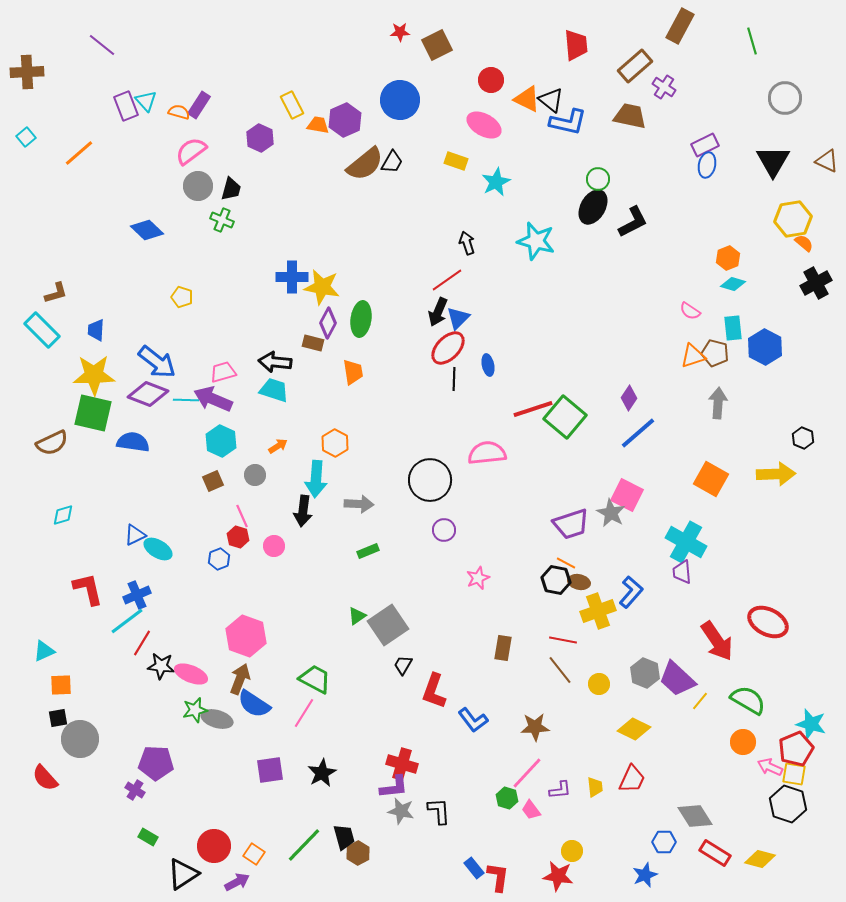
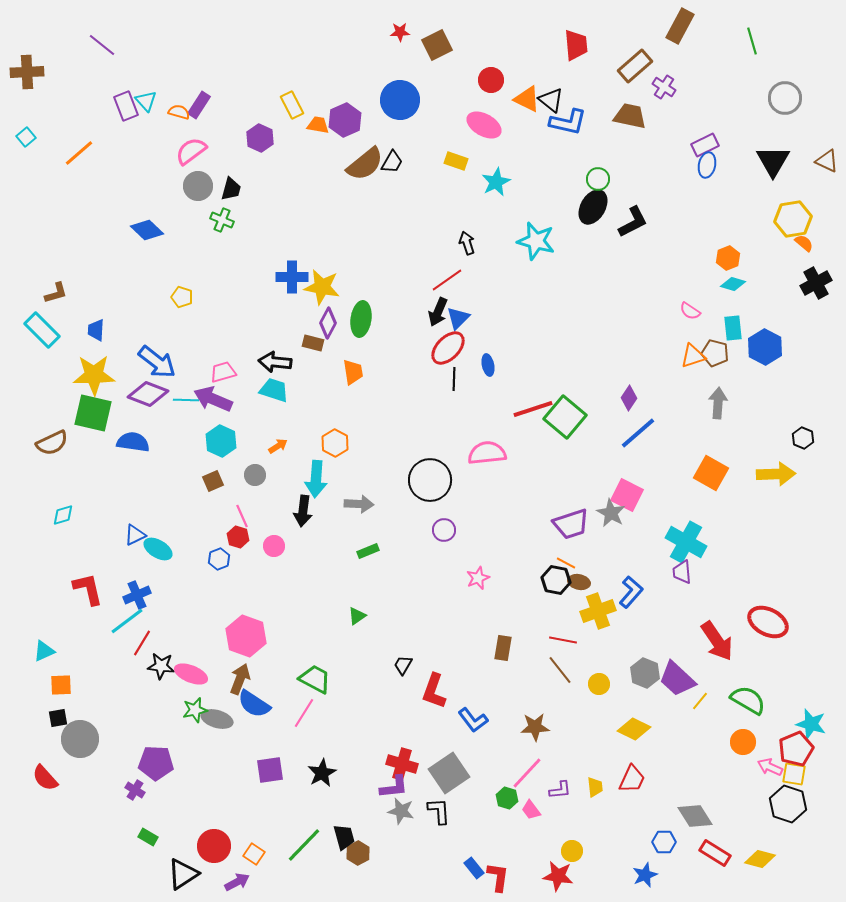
orange square at (711, 479): moved 6 px up
gray square at (388, 625): moved 61 px right, 148 px down
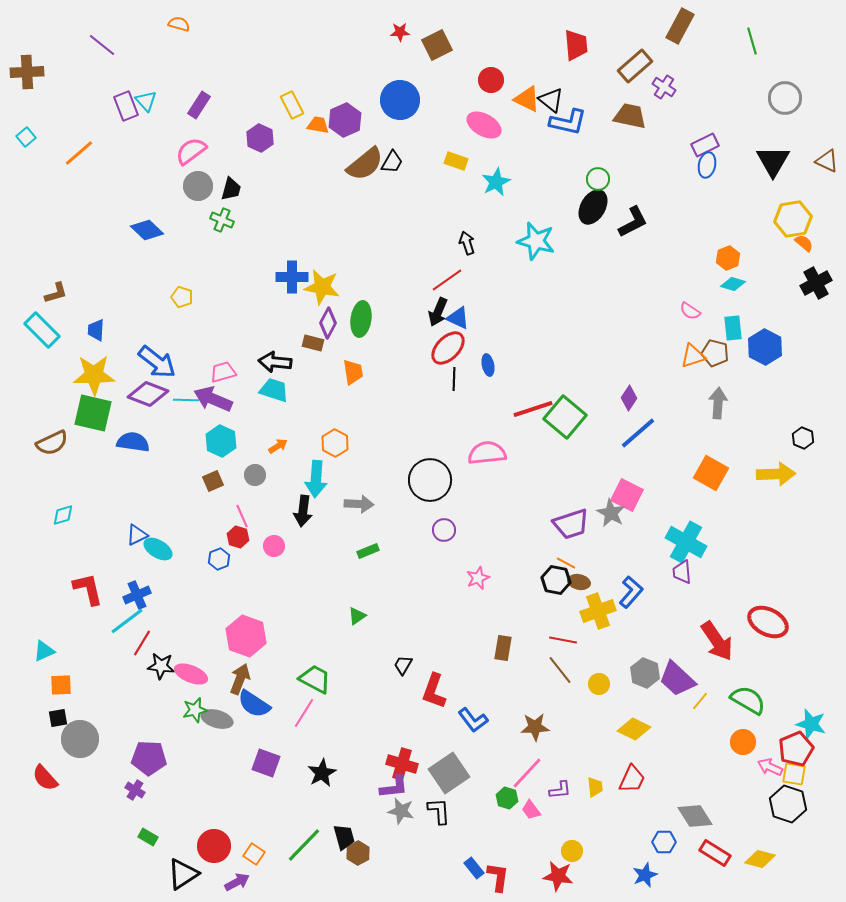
orange semicircle at (179, 112): moved 88 px up
blue triangle at (458, 318): rotated 50 degrees counterclockwise
blue triangle at (135, 535): moved 2 px right
purple pentagon at (156, 763): moved 7 px left, 5 px up
purple square at (270, 770): moved 4 px left, 7 px up; rotated 28 degrees clockwise
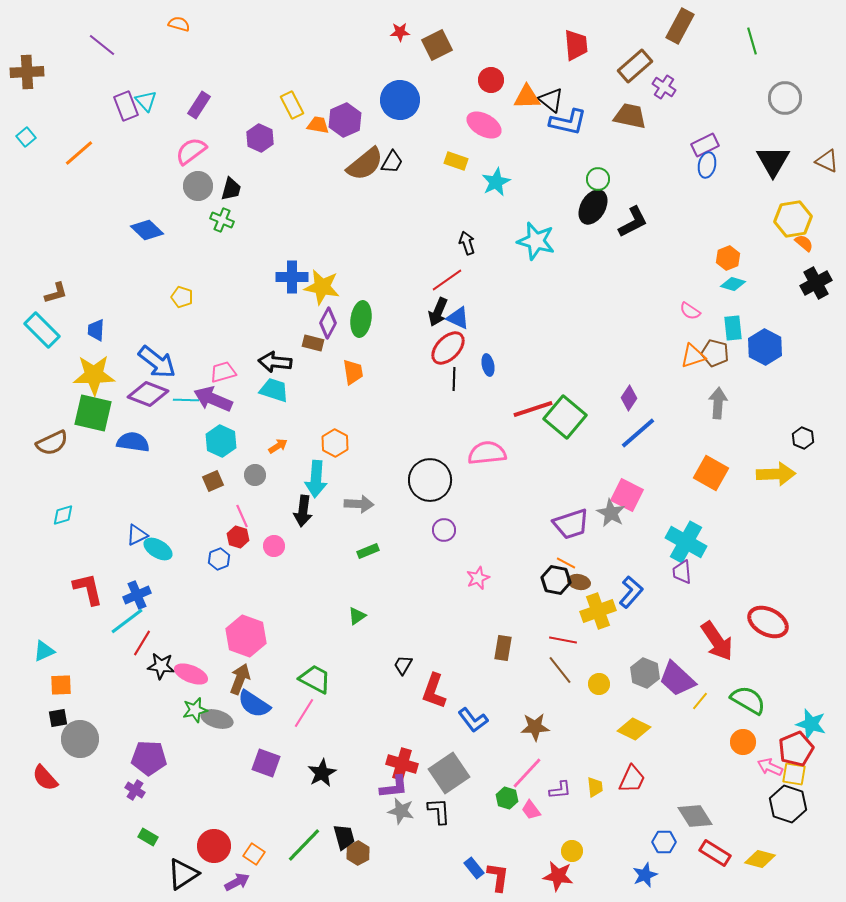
orange triangle at (527, 99): moved 2 px up; rotated 28 degrees counterclockwise
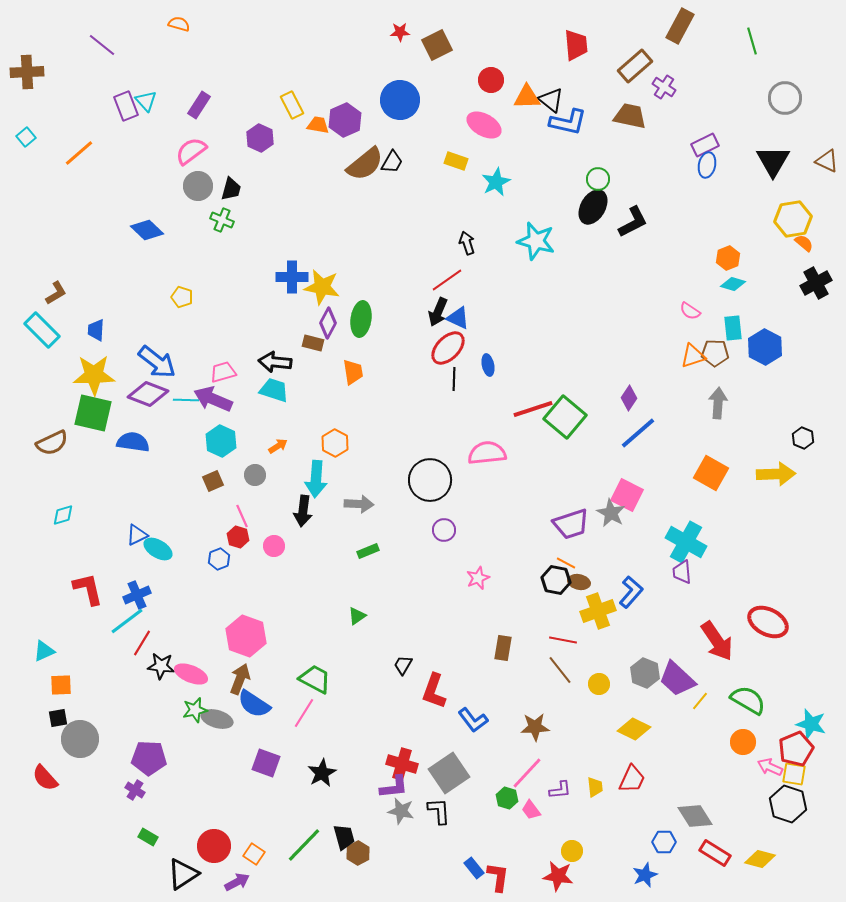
brown L-shape at (56, 293): rotated 15 degrees counterclockwise
brown pentagon at (715, 353): rotated 12 degrees counterclockwise
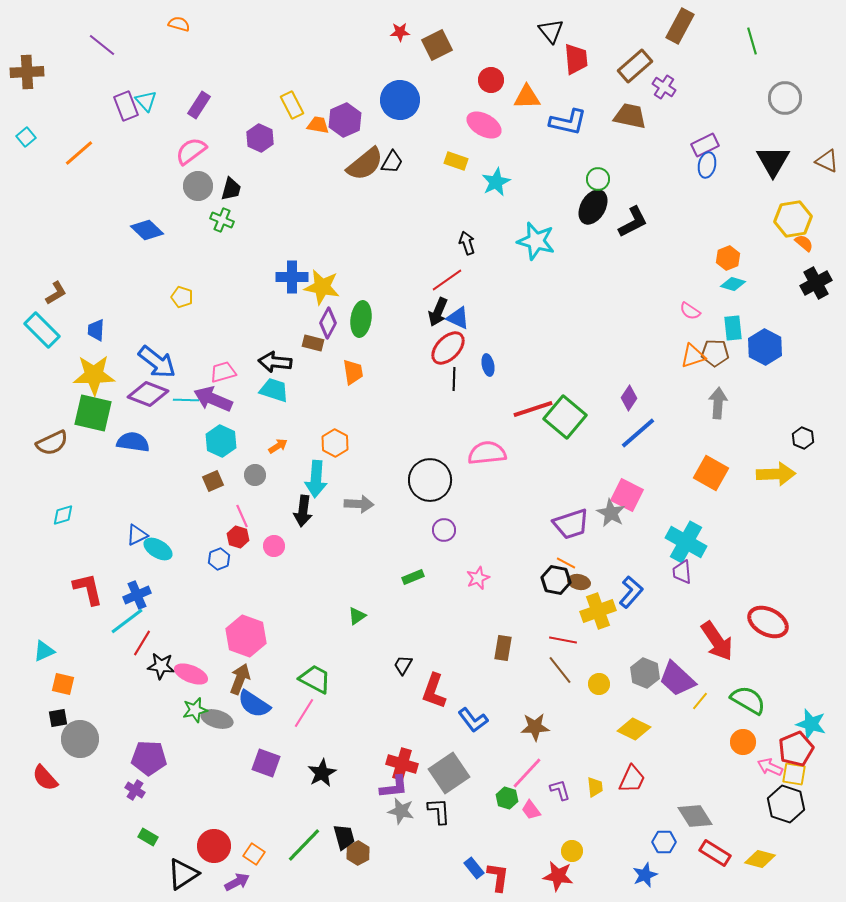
red trapezoid at (576, 45): moved 14 px down
black triangle at (551, 100): moved 69 px up; rotated 12 degrees clockwise
green rectangle at (368, 551): moved 45 px right, 26 px down
orange square at (61, 685): moved 2 px right, 1 px up; rotated 15 degrees clockwise
purple L-shape at (560, 790): rotated 100 degrees counterclockwise
black hexagon at (788, 804): moved 2 px left
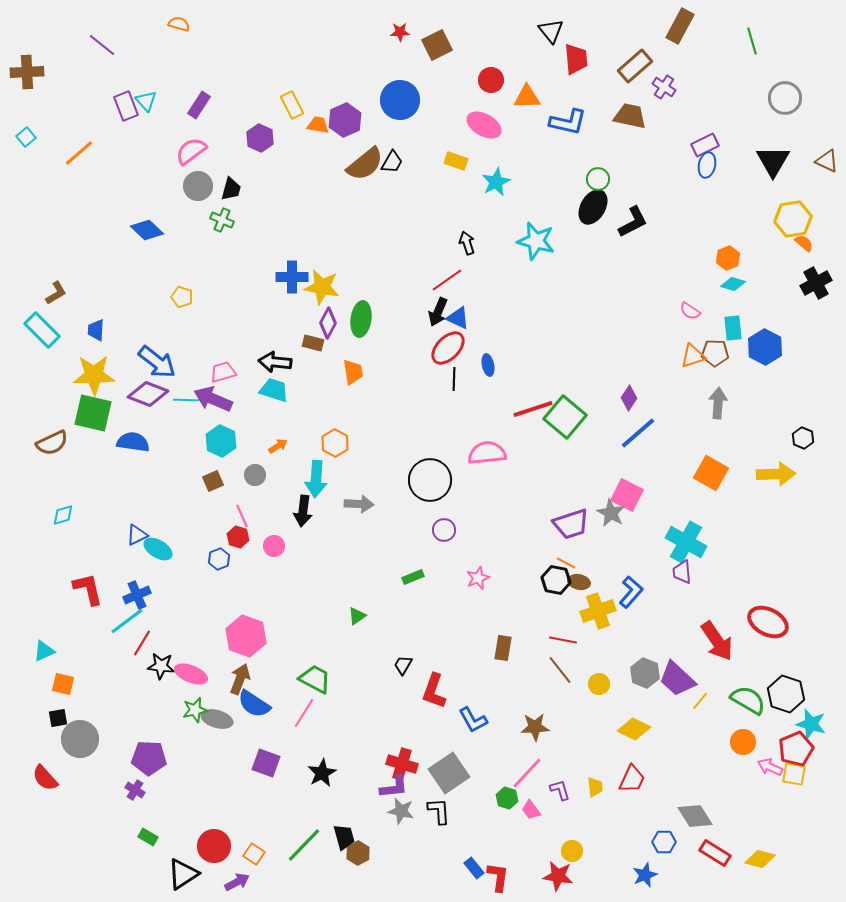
blue L-shape at (473, 720): rotated 8 degrees clockwise
black hexagon at (786, 804): moved 110 px up
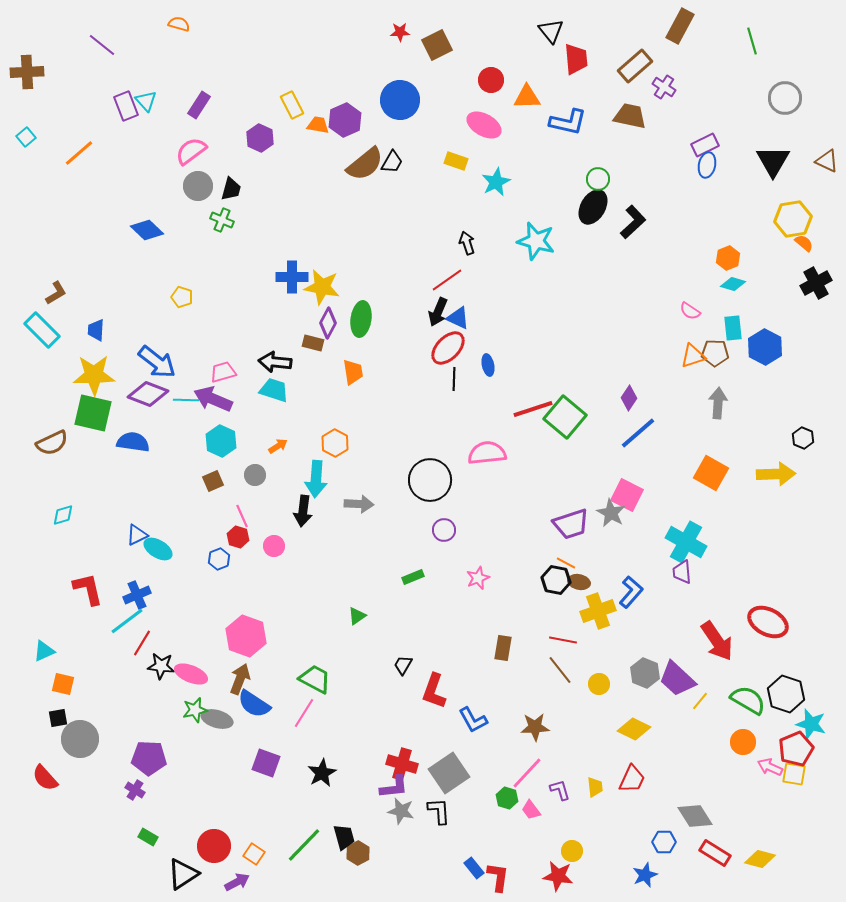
black L-shape at (633, 222): rotated 16 degrees counterclockwise
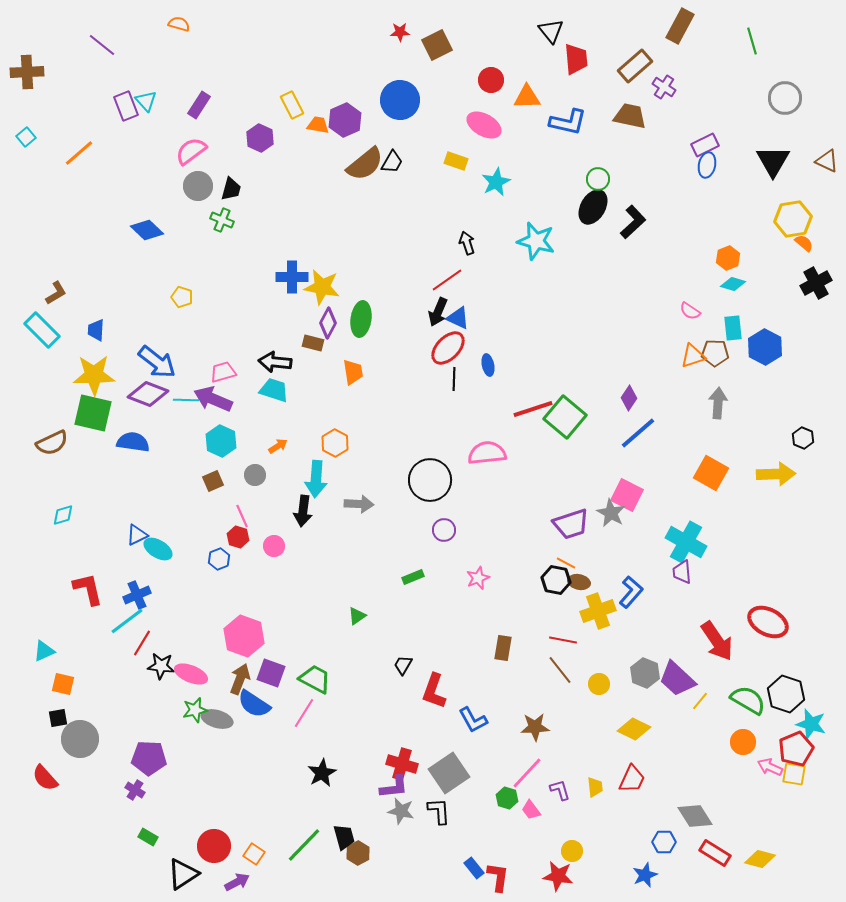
pink hexagon at (246, 636): moved 2 px left
purple square at (266, 763): moved 5 px right, 90 px up
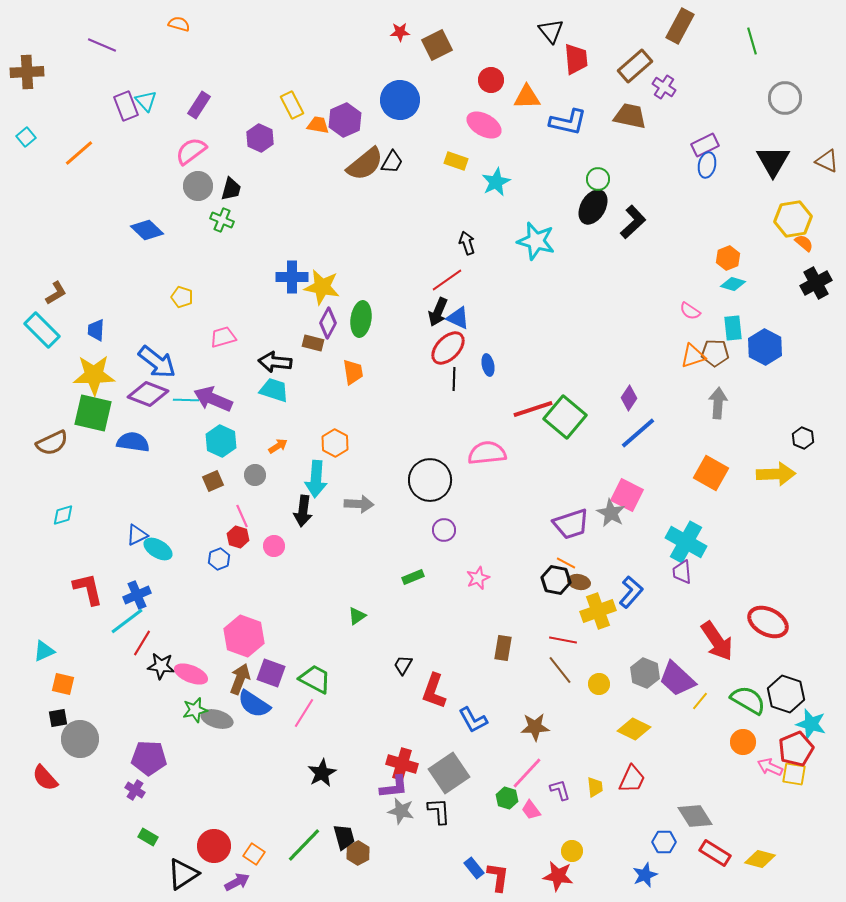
purple line at (102, 45): rotated 16 degrees counterclockwise
pink trapezoid at (223, 372): moved 35 px up
